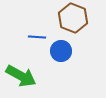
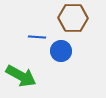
brown hexagon: rotated 20 degrees counterclockwise
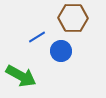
blue line: rotated 36 degrees counterclockwise
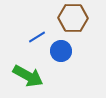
green arrow: moved 7 px right
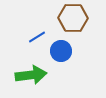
green arrow: moved 3 px right, 1 px up; rotated 36 degrees counterclockwise
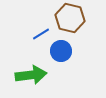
brown hexagon: moved 3 px left; rotated 12 degrees clockwise
blue line: moved 4 px right, 3 px up
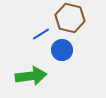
blue circle: moved 1 px right, 1 px up
green arrow: moved 1 px down
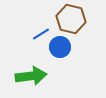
brown hexagon: moved 1 px right, 1 px down
blue circle: moved 2 px left, 3 px up
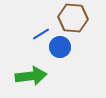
brown hexagon: moved 2 px right, 1 px up; rotated 8 degrees counterclockwise
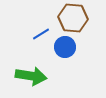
blue circle: moved 5 px right
green arrow: rotated 16 degrees clockwise
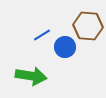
brown hexagon: moved 15 px right, 8 px down
blue line: moved 1 px right, 1 px down
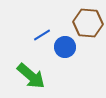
brown hexagon: moved 3 px up
green arrow: rotated 32 degrees clockwise
